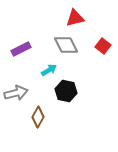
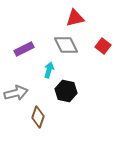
purple rectangle: moved 3 px right
cyan arrow: rotated 42 degrees counterclockwise
brown diamond: rotated 10 degrees counterclockwise
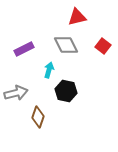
red triangle: moved 2 px right, 1 px up
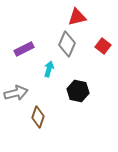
gray diamond: moved 1 px right, 1 px up; rotated 50 degrees clockwise
cyan arrow: moved 1 px up
black hexagon: moved 12 px right
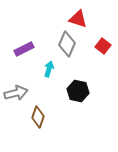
red triangle: moved 1 px right, 2 px down; rotated 30 degrees clockwise
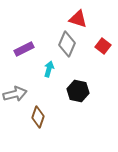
gray arrow: moved 1 px left, 1 px down
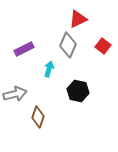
red triangle: rotated 42 degrees counterclockwise
gray diamond: moved 1 px right, 1 px down
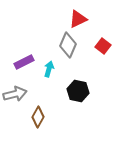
purple rectangle: moved 13 px down
brown diamond: rotated 10 degrees clockwise
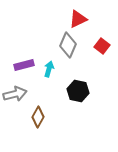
red square: moved 1 px left
purple rectangle: moved 3 px down; rotated 12 degrees clockwise
